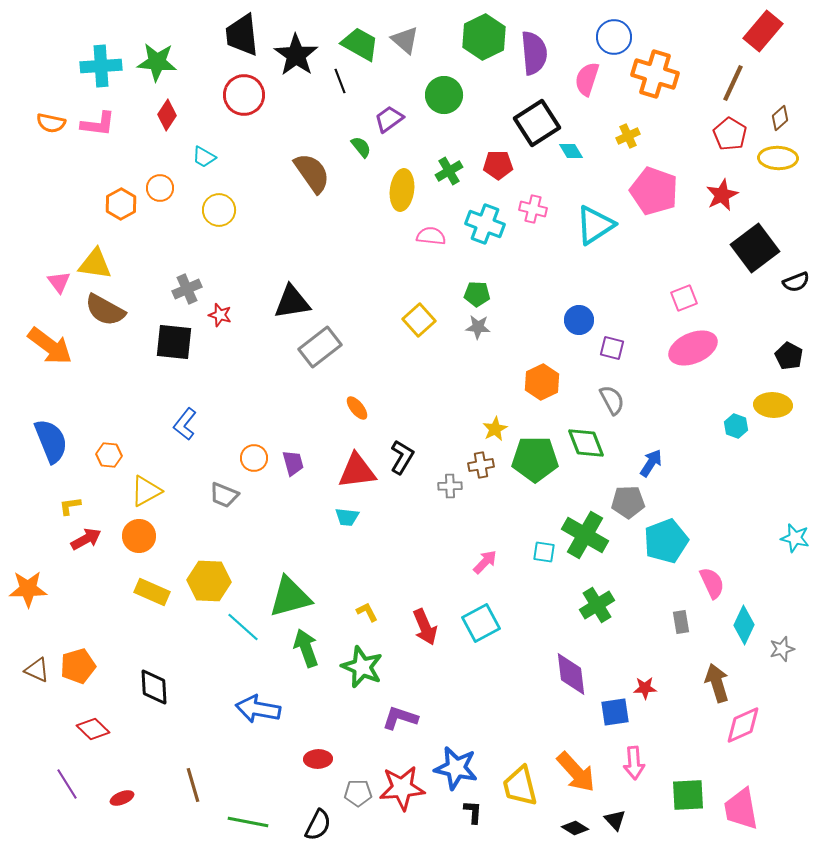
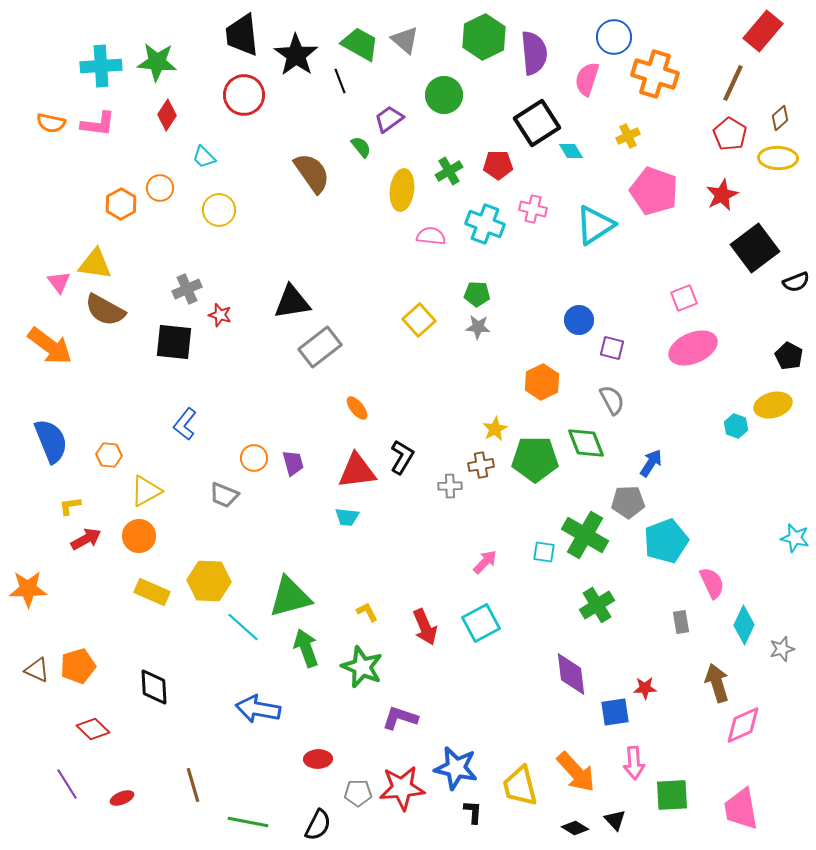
cyan trapezoid at (204, 157): rotated 15 degrees clockwise
yellow ellipse at (773, 405): rotated 18 degrees counterclockwise
green square at (688, 795): moved 16 px left
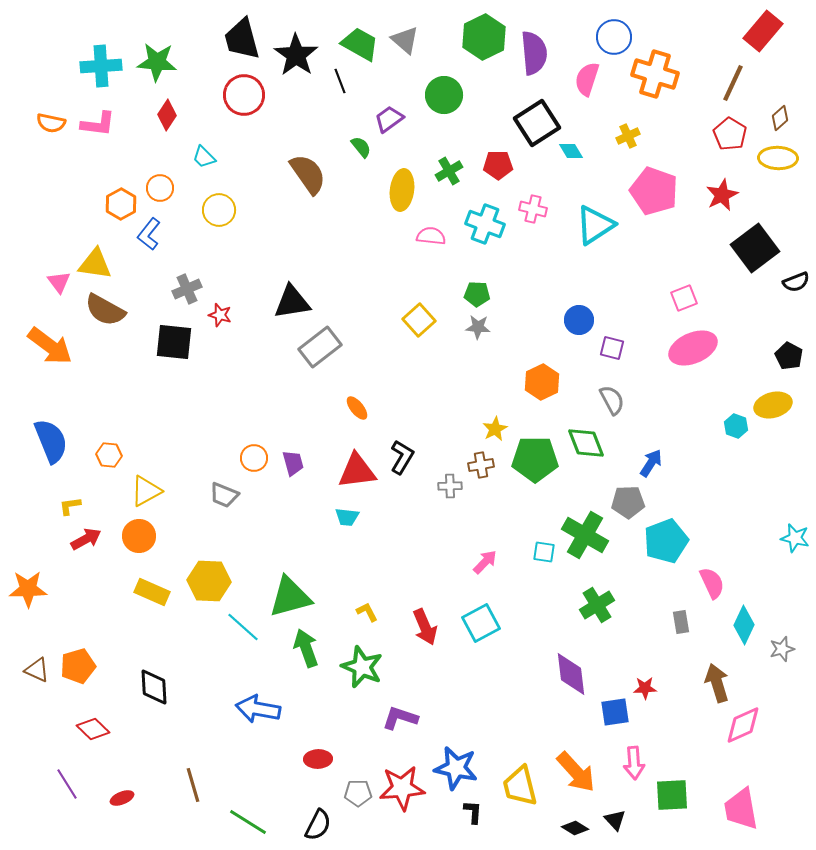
black trapezoid at (242, 35): moved 4 px down; rotated 9 degrees counterclockwise
brown semicircle at (312, 173): moved 4 px left, 1 px down
blue L-shape at (185, 424): moved 36 px left, 190 px up
green line at (248, 822): rotated 21 degrees clockwise
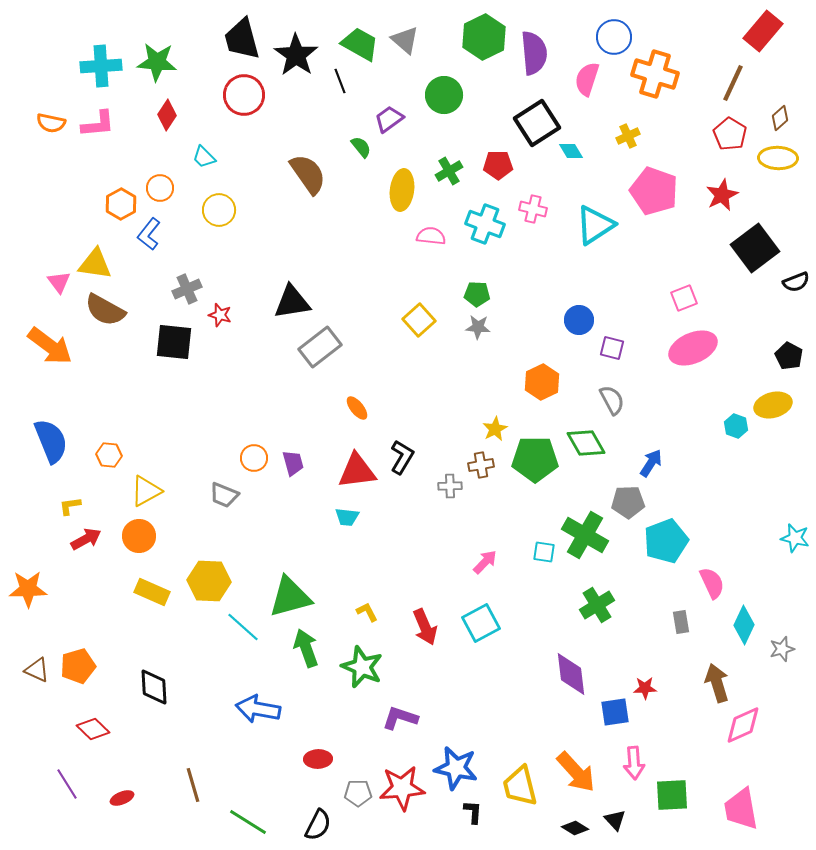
pink L-shape at (98, 124): rotated 12 degrees counterclockwise
green diamond at (586, 443): rotated 9 degrees counterclockwise
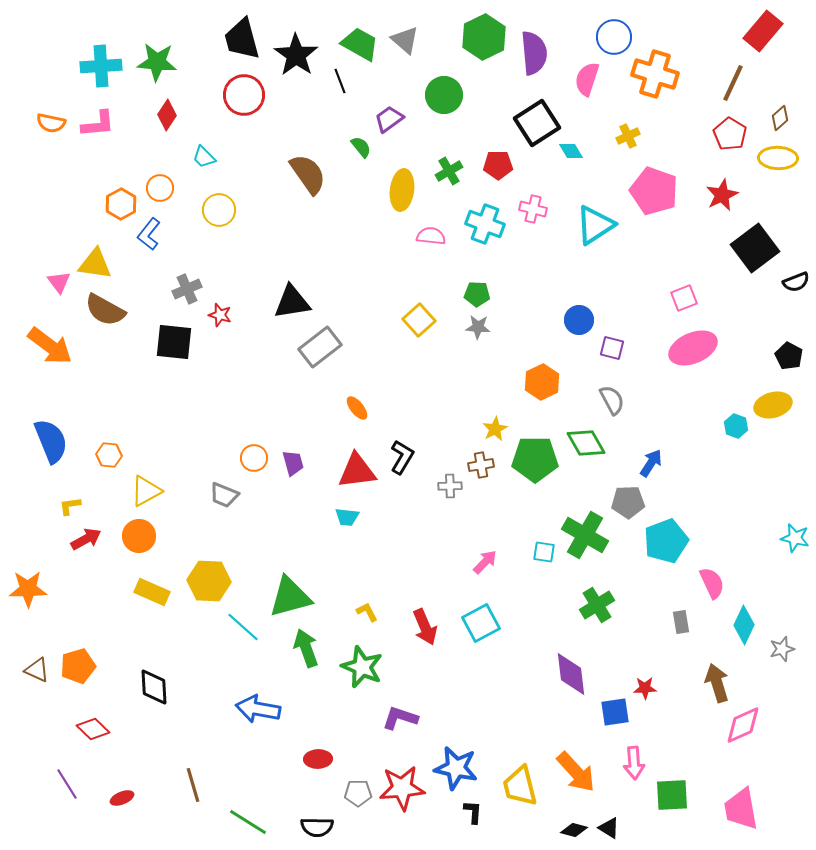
black triangle at (615, 820): moved 6 px left, 8 px down; rotated 15 degrees counterclockwise
black semicircle at (318, 825): moved 1 px left, 2 px down; rotated 64 degrees clockwise
black diamond at (575, 828): moved 1 px left, 2 px down; rotated 16 degrees counterclockwise
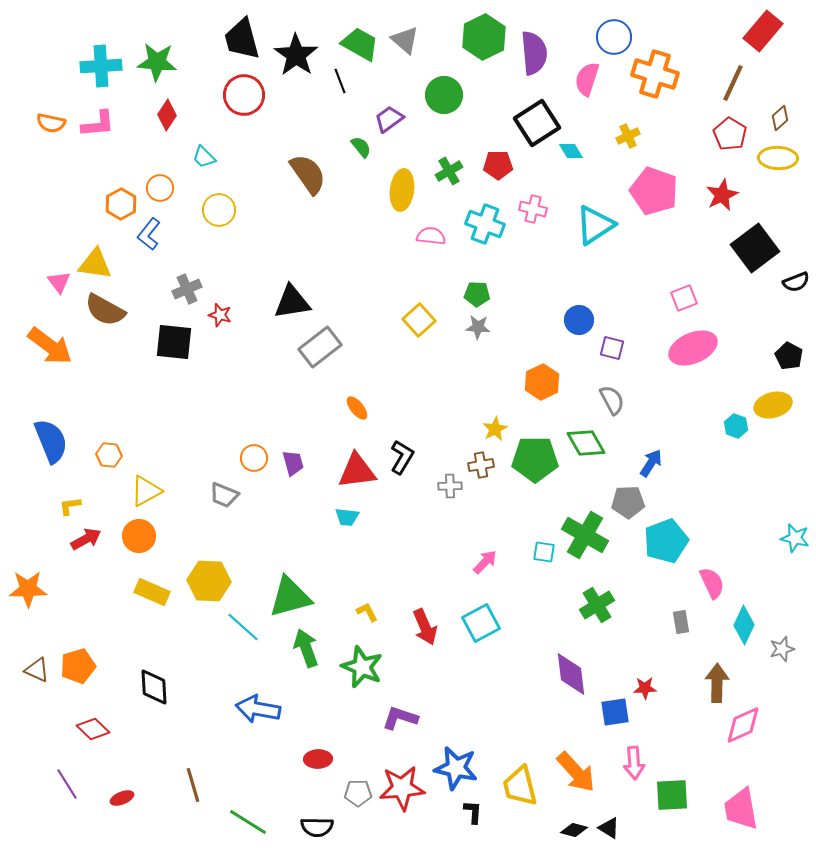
brown arrow at (717, 683): rotated 18 degrees clockwise
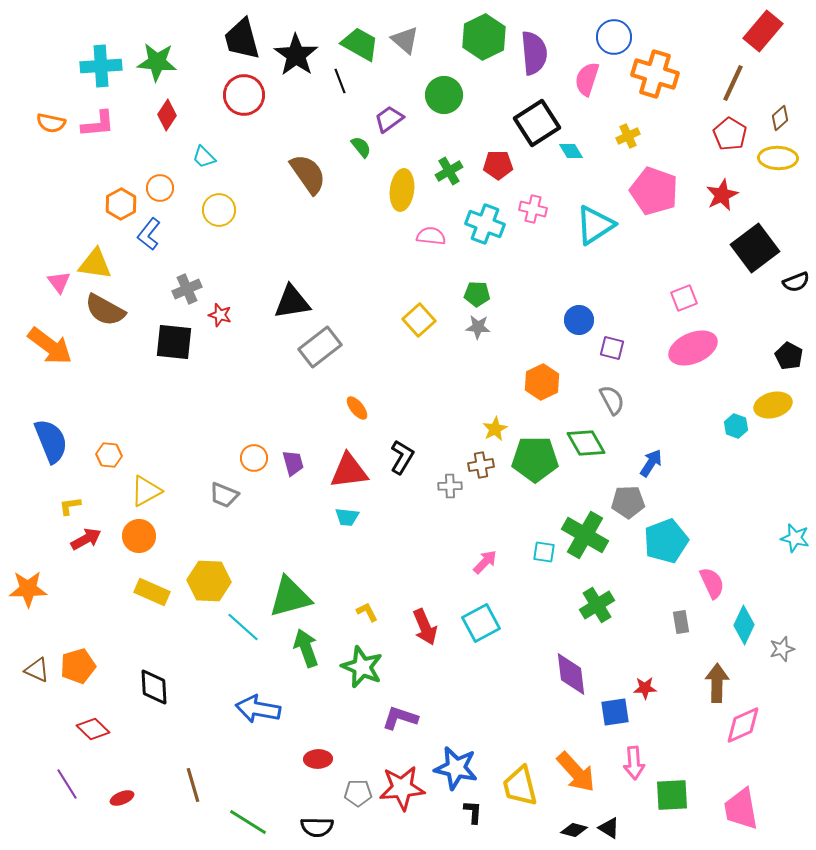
red triangle at (357, 471): moved 8 px left
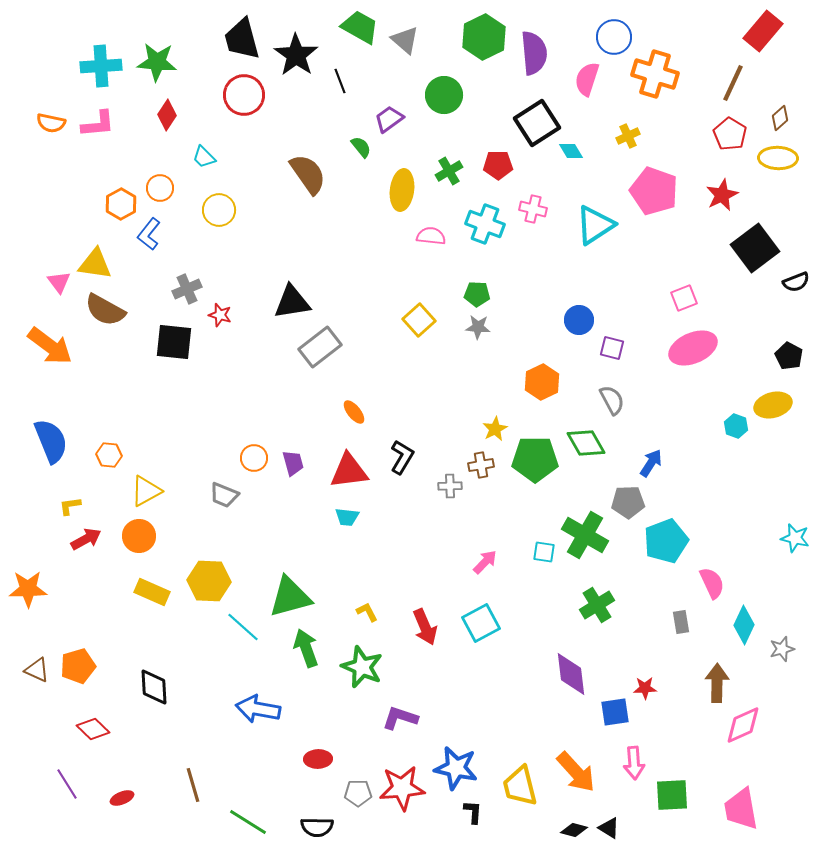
green trapezoid at (360, 44): moved 17 px up
orange ellipse at (357, 408): moved 3 px left, 4 px down
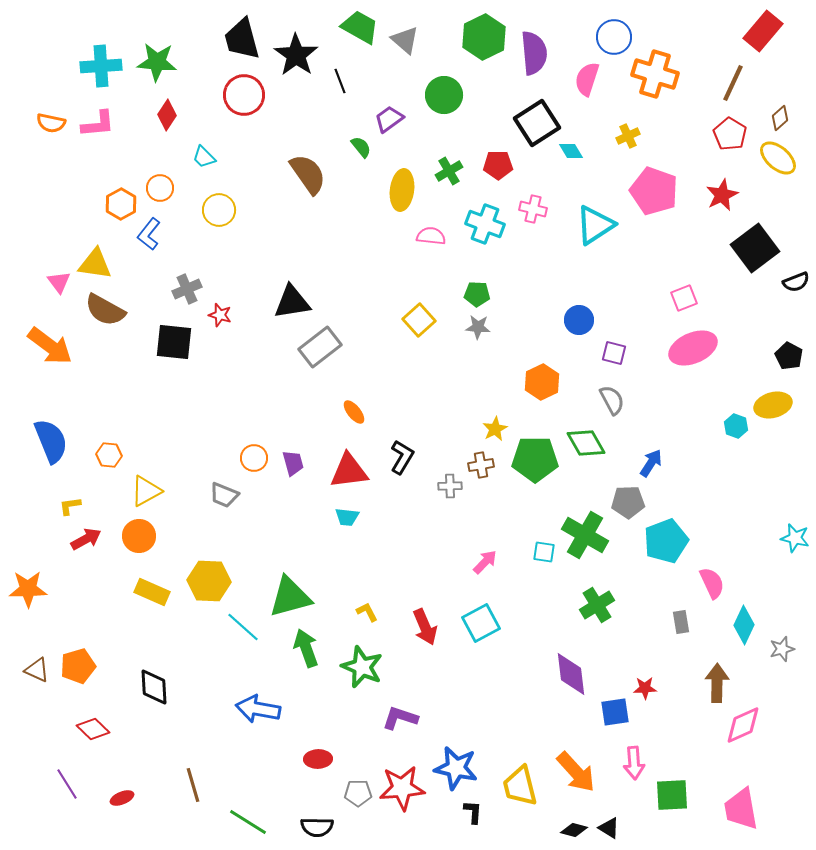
yellow ellipse at (778, 158): rotated 39 degrees clockwise
purple square at (612, 348): moved 2 px right, 5 px down
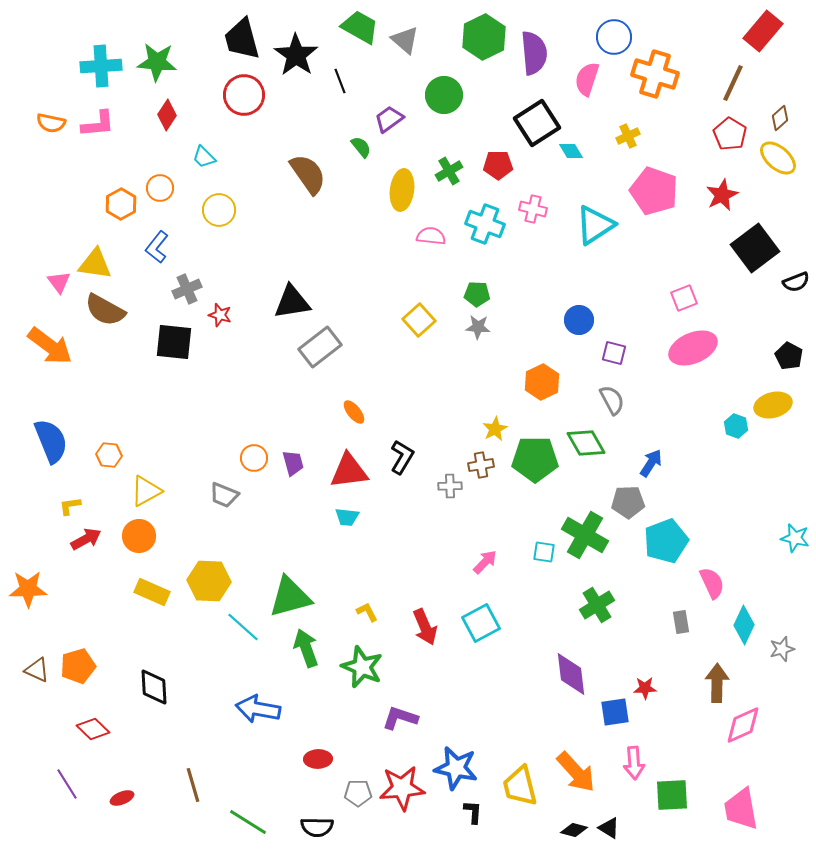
blue L-shape at (149, 234): moved 8 px right, 13 px down
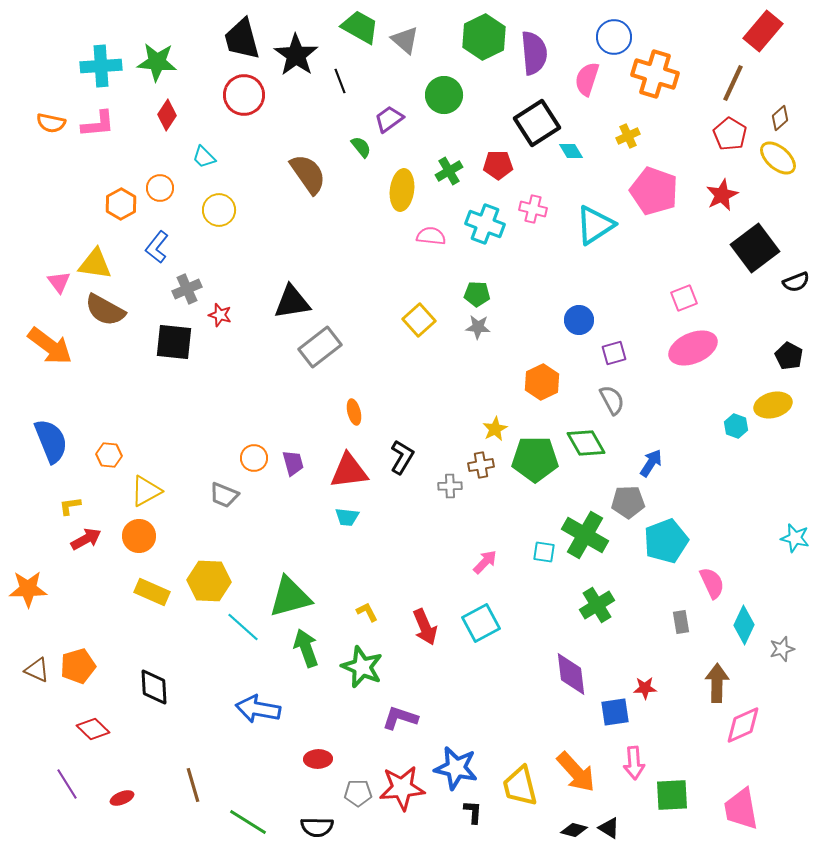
purple square at (614, 353): rotated 30 degrees counterclockwise
orange ellipse at (354, 412): rotated 25 degrees clockwise
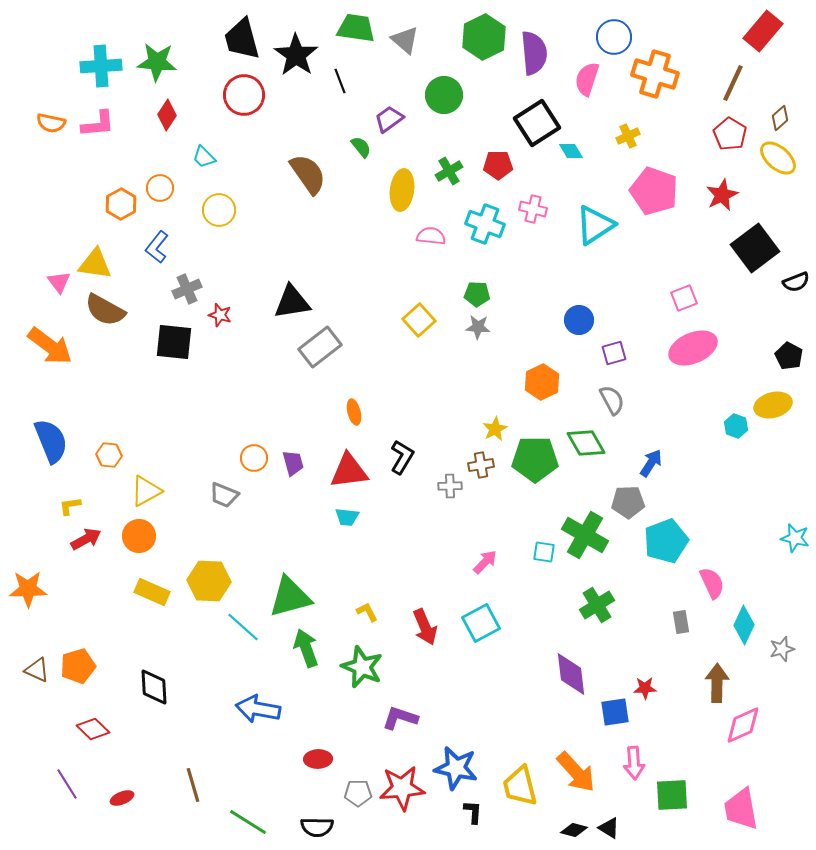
green trapezoid at (360, 27): moved 4 px left, 1 px down; rotated 21 degrees counterclockwise
